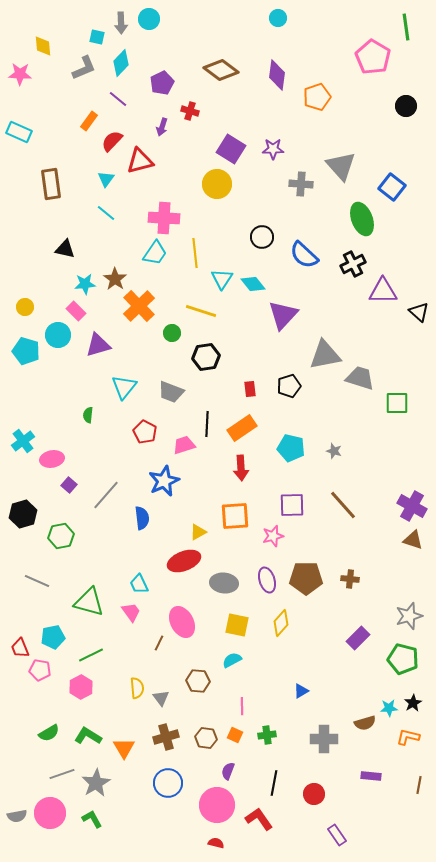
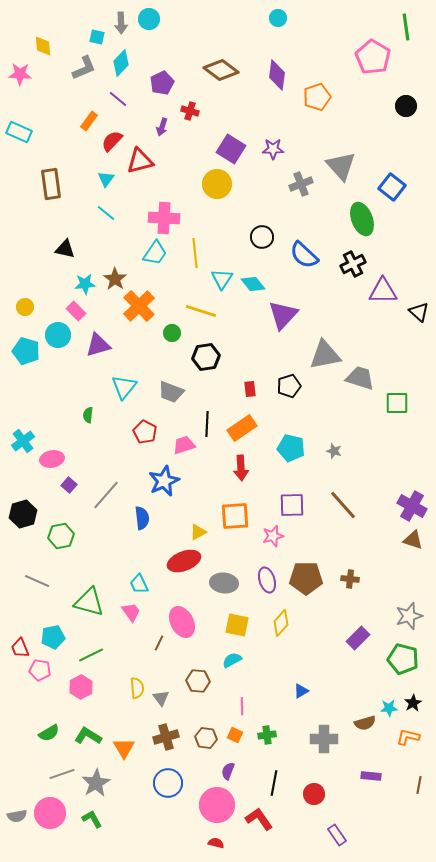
gray cross at (301, 184): rotated 25 degrees counterclockwise
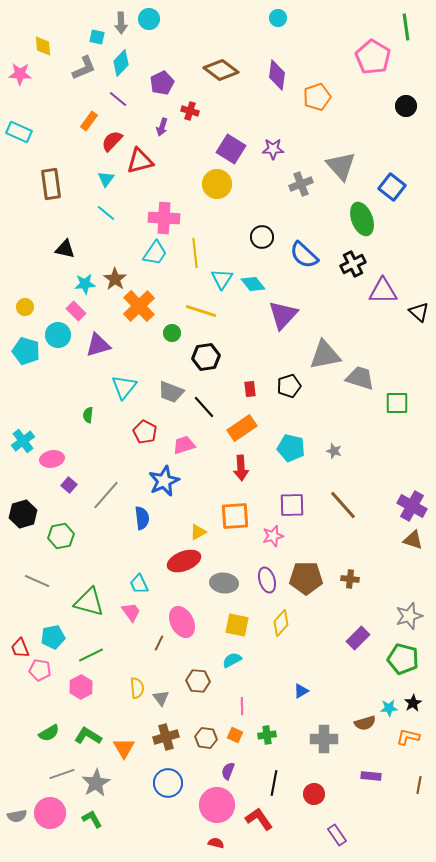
black line at (207, 424): moved 3 px left, 17 px up; rotated 45 degrees counterclockwise
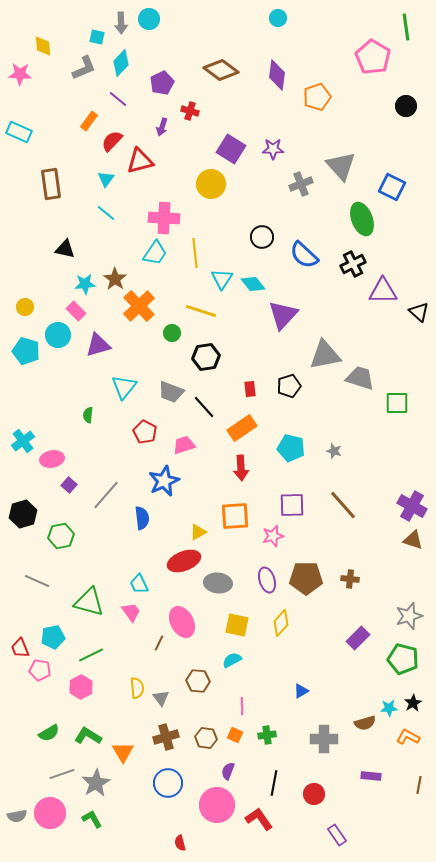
yellow circle at (217, 184): moved 6 px left
blue square at (392, 187): rotated 12 degrees counterclockwise
gray ellipse at (224, 583): moved 6 px left
orange L-shape at (408, 737): rotated 15 degrees clockwise
orange triangle at (124, 748): moved 1 px left, 4 px down
red semicircle at (216, 843): moved 36 px left; rotated 119 degrees counterclockwise
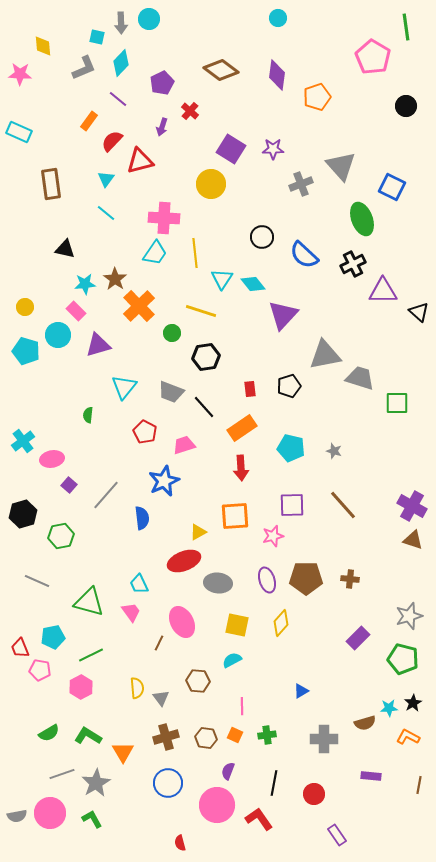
red cross at (190, 111): rotated 24 degrees clockwise
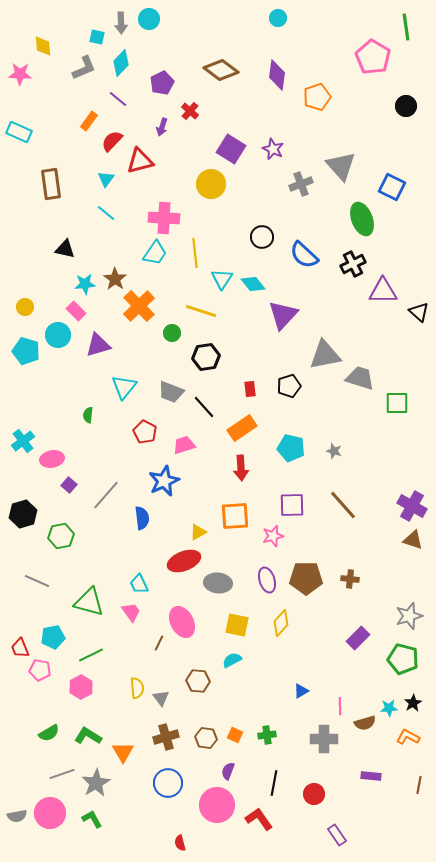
purple star at (273, 149): rotated 25 degrees clockwise
pink line at (242, 706): moved 98 px right
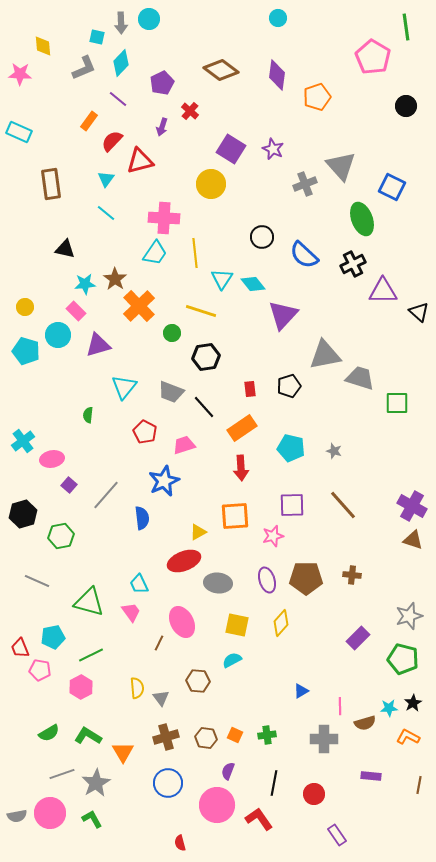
gray cross at (301, 184): moved 4 px right
brown cross at (350, 579): moved 2 px right, 4 px up
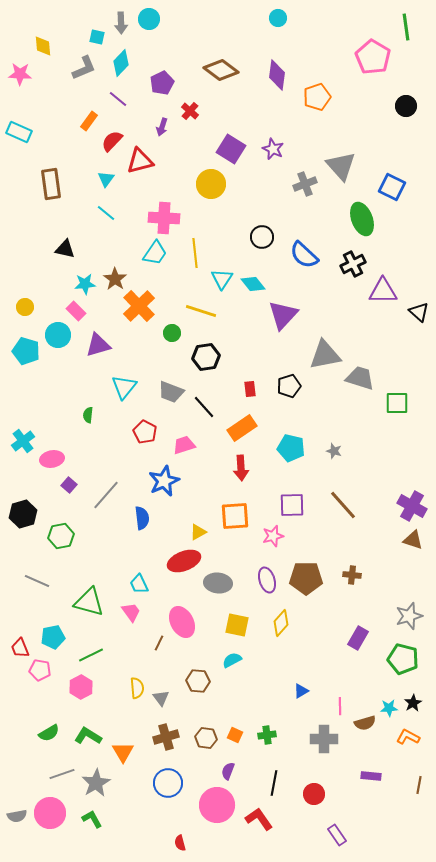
purple rectangle at (358, 638): rotated 15 degrees counterclockwise
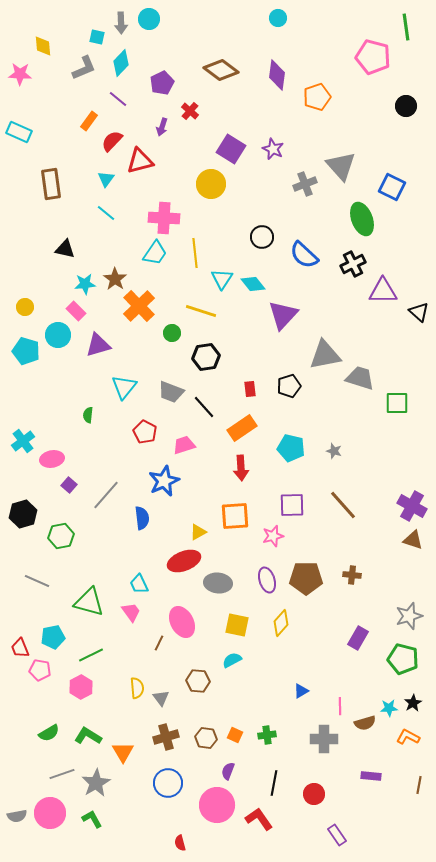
pink pentagon at (373, 57): rotated 16 degrees counterclockwise
